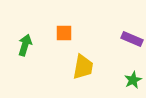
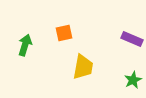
orange square: rotated 12 degrees counterclockwise
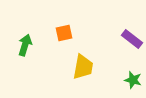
purple rectangle: rotated 15 degrees clockwise
green star: rotated 30 degrees counterclockwise
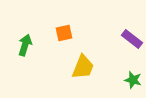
yellow trapezoid: rotated 12 degrees clockwise
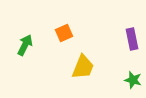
orange square: rotated 12 degrees counterclockwise
purple rectangle: rotated 40 degrees clockwise
green arrow: rotated 10 degrees clockwise
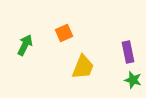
purple rectangle: moved 4 px left, 13 px down
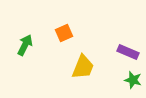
purple rectangle: rotated 55 degrees counterclockwise
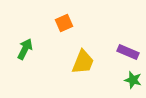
orange square: moved 10 px up
green arrow: moved 4 px down
yellow trapezoid: moved 5 px up
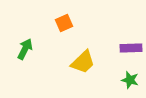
purple rectangle: moved 3 px right, 4 px up; rotated 25 degrees counterclockwise
yellow trapezoid: rotated 24 degrees clockwise
green star: moved 3 px left
